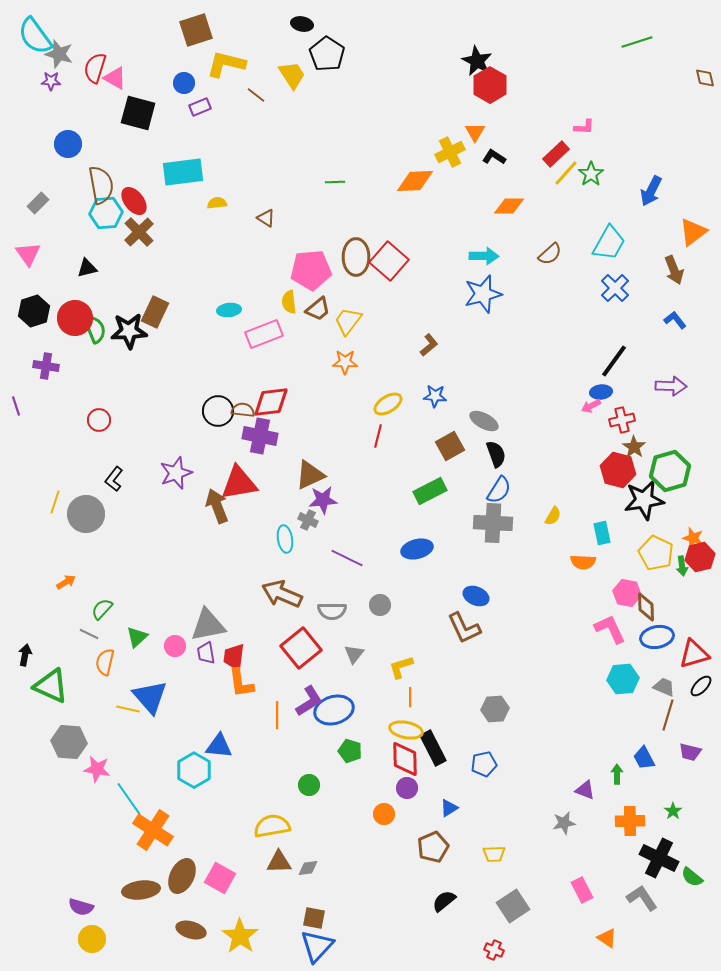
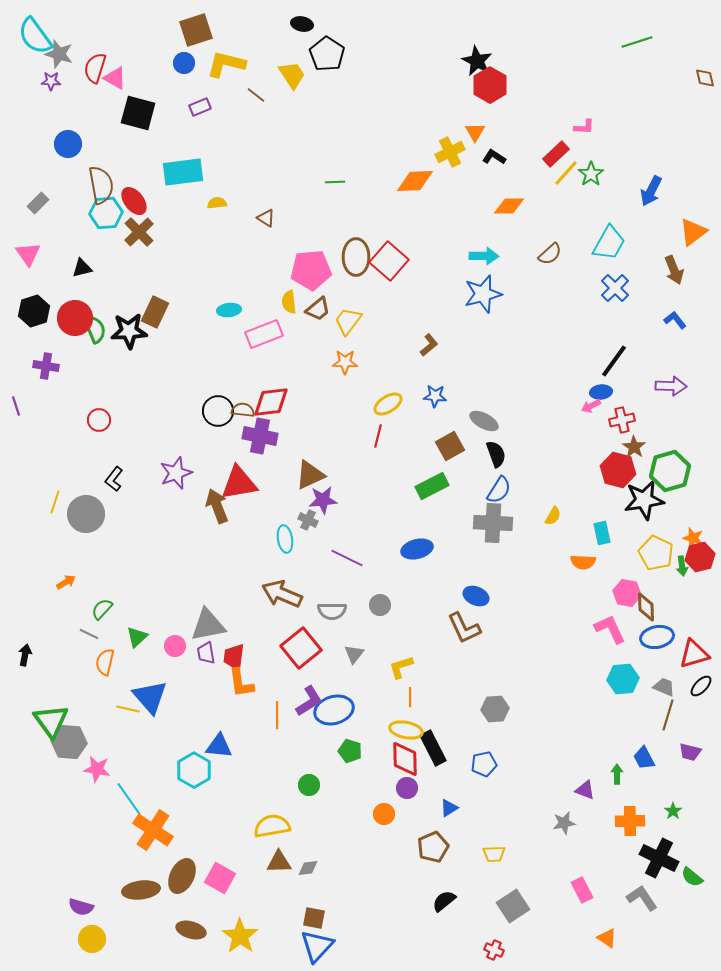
blue circle at (184, 83): moved 20 px up
black triangle at (87, 268): moved 5 px left
green rectangle at (430, 491): moved 2 px right, 5 px up
green triangle at (51, 686): moved 35 px down; rotated 30 degrees clockwise
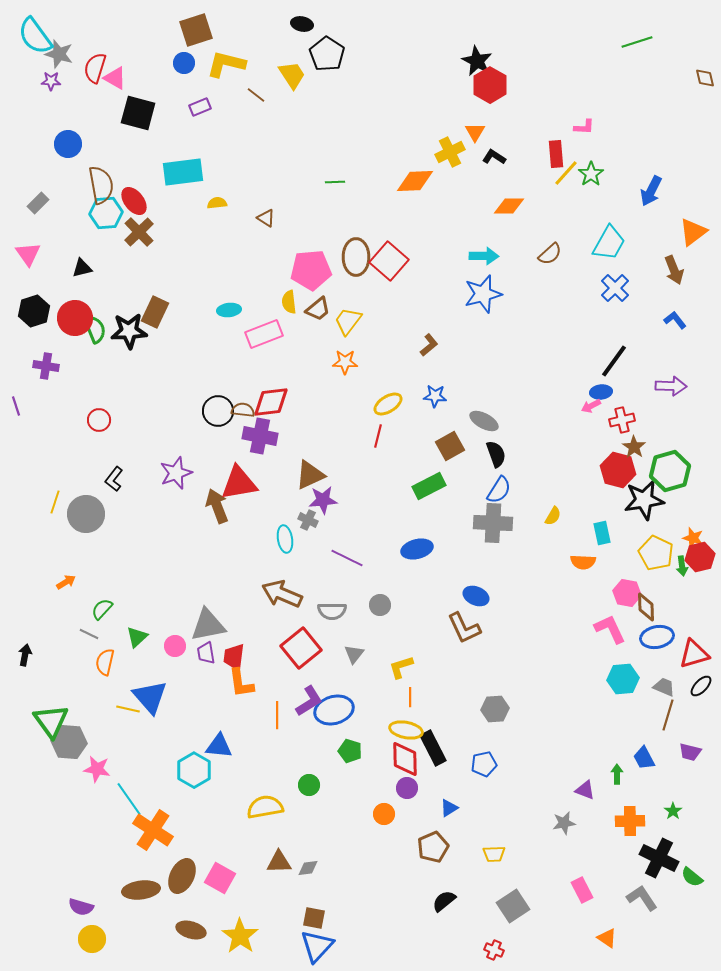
red rectangle at (556, 154): rotated 52 degrees counterclockwise
green rectangle at (432, 486): moved 3 px left
yellow semicircle at (272, 826): moved 7 px left, 19 px up
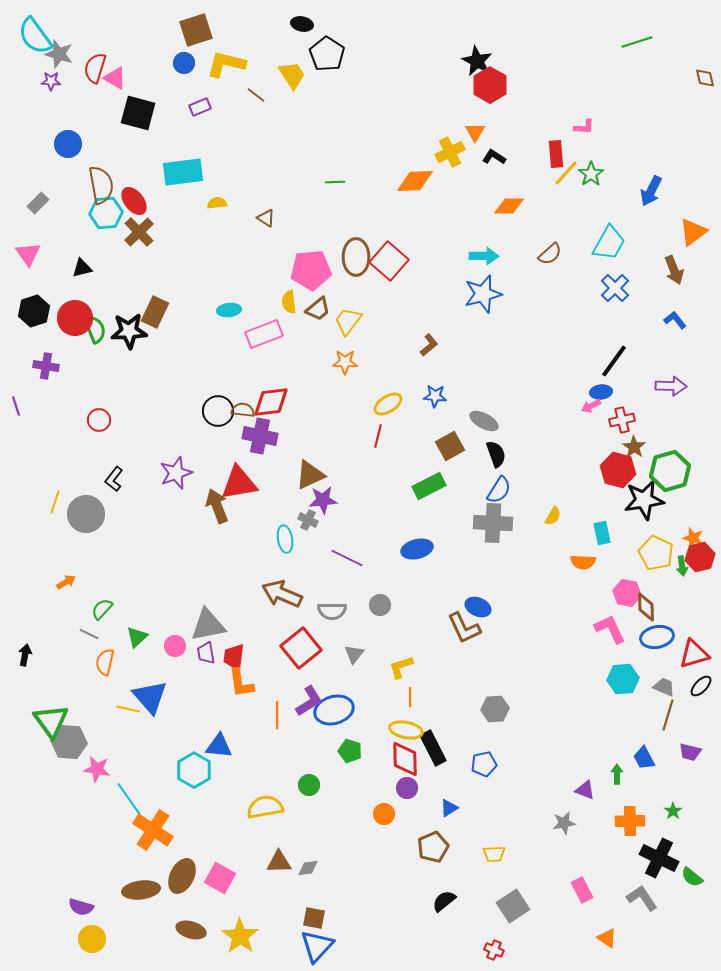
blue ellipse at (476, 596): moved 2 px right, 11 px down
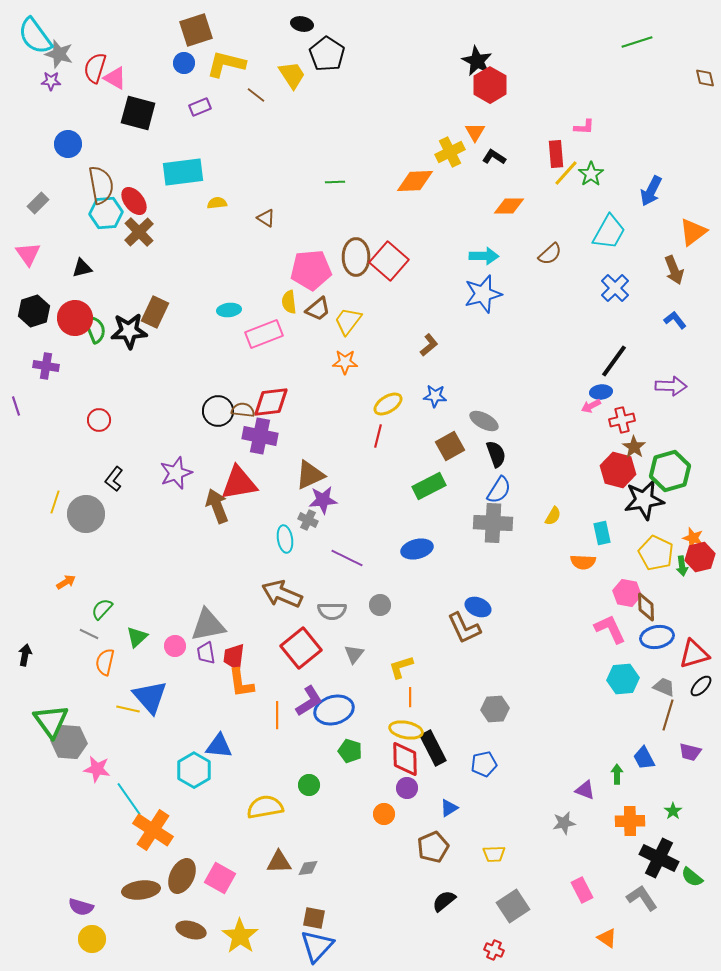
cyan trapezoid at (609, 243): moved 11 px up
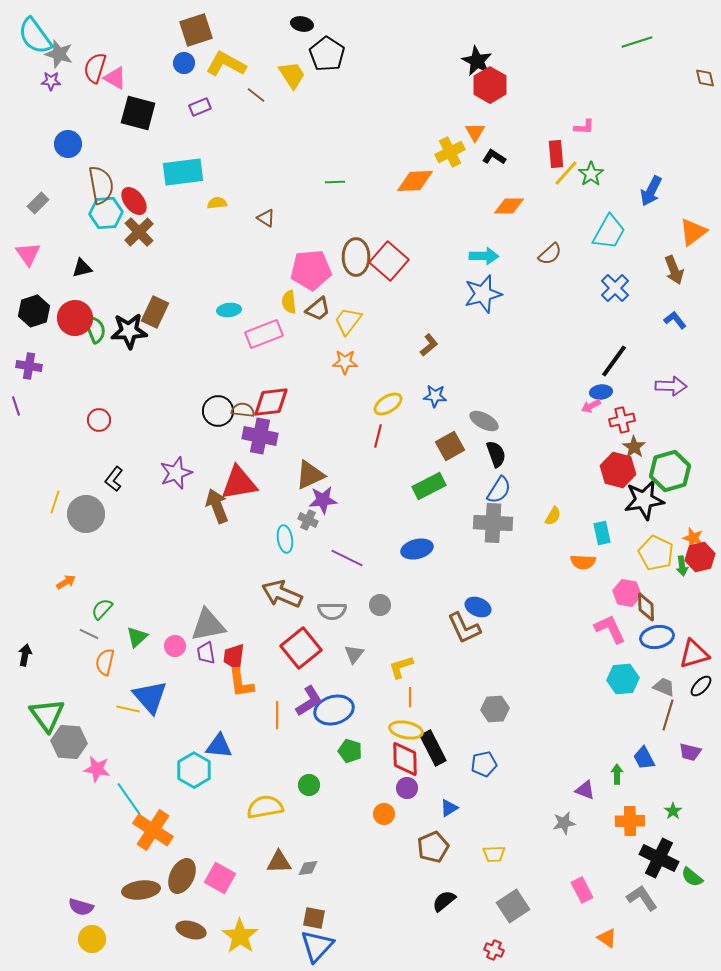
yellow L-shape at (226, 64): rotated 15 degrees clockwise
purple cross at (46, 366): moved 17 px left
green triangle at (51, 721): moved 4 px left, 6 px up
